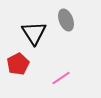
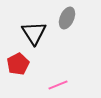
gray ellipse: moved 1 px right, 2 px up; rotated 45 degrees clockwise
pink line: moved 3 px left, 7 px down; rotated 12 degrees clockwise
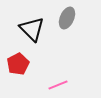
black triangle: moved 2 px left, 4 px up; rotated 12 degrees counterclockwise
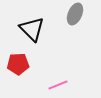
gray ellipse: moved 8 px right, 4 px up
red pentagon: rotated 25 degrees clockwise
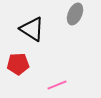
black triangle: rotated 12 degrees counterclockwise
pink line: moved 1 px left
